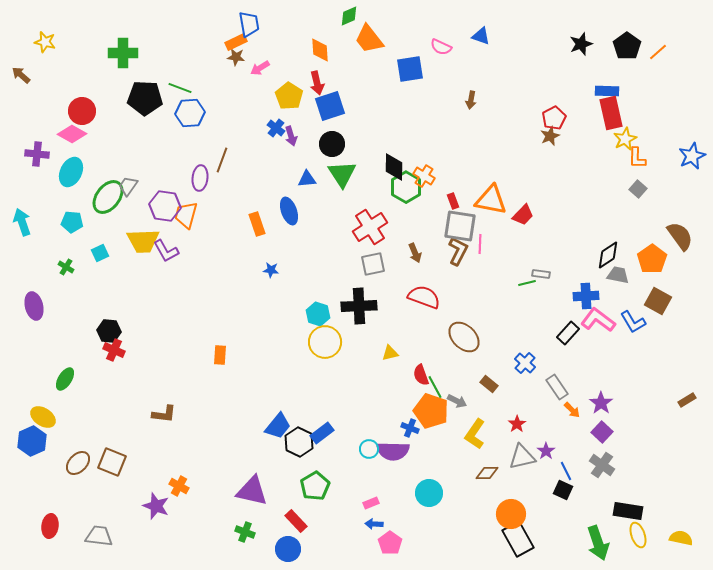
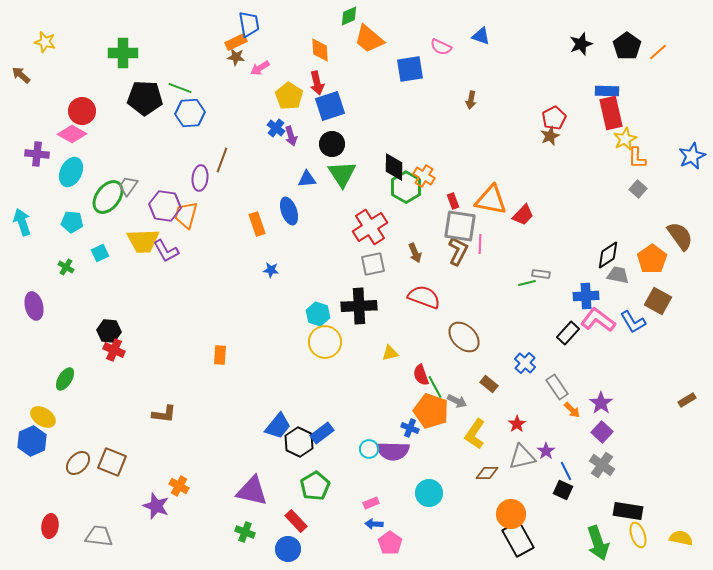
orange trapezoid at (369, 39): rotated 12 degrees counterclockwise
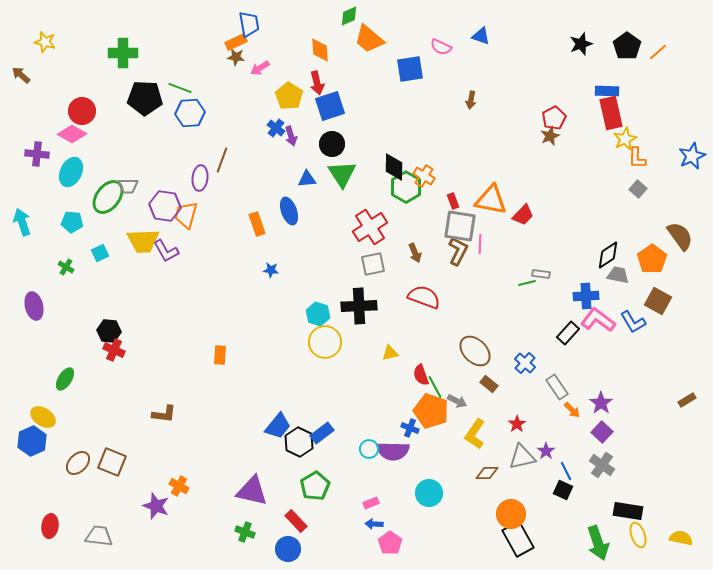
gray trapezoid at (128, 186): rotated 125 degrees counterclockwise
brown ellipse at (464, 337): moved 11 px right, 14 px down
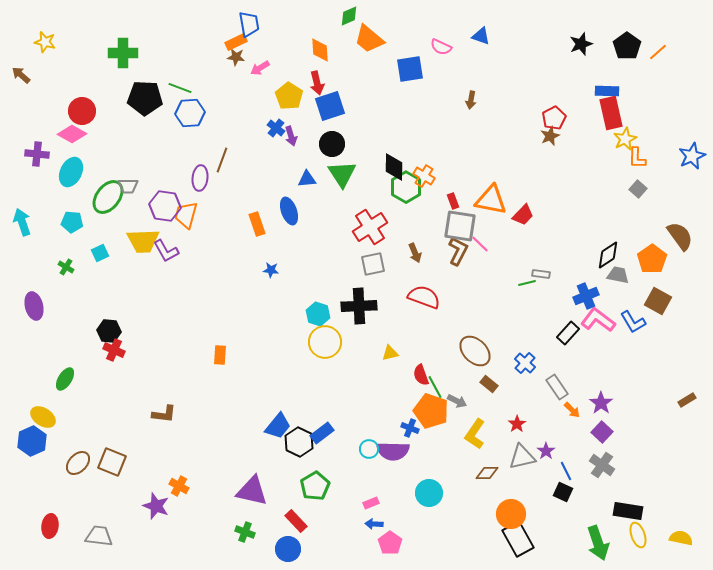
pink line at (480, 244): rotated 48 degrees counterclockwise
blue cross at (586, 296): rotated 20 degrees counterclockwise
black square at (563, 490): moved 2 px down
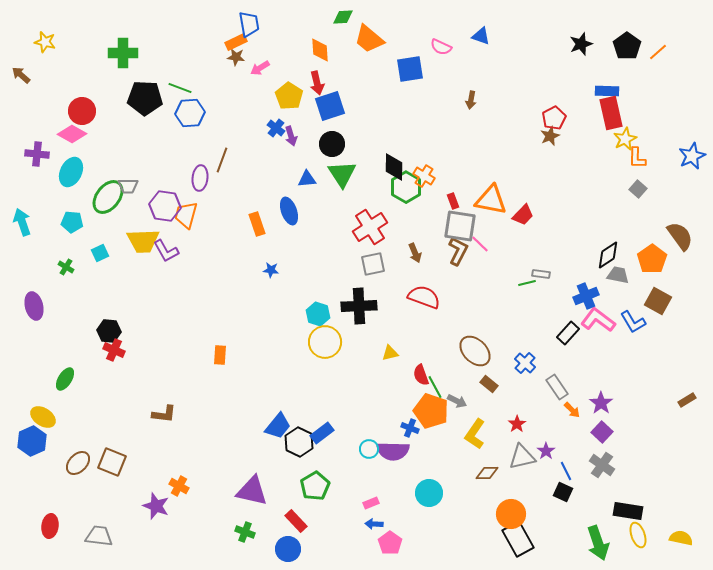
green diamond at (349, 16): moved 6 px left, 1 px down; rotated 20 degrees clockwise
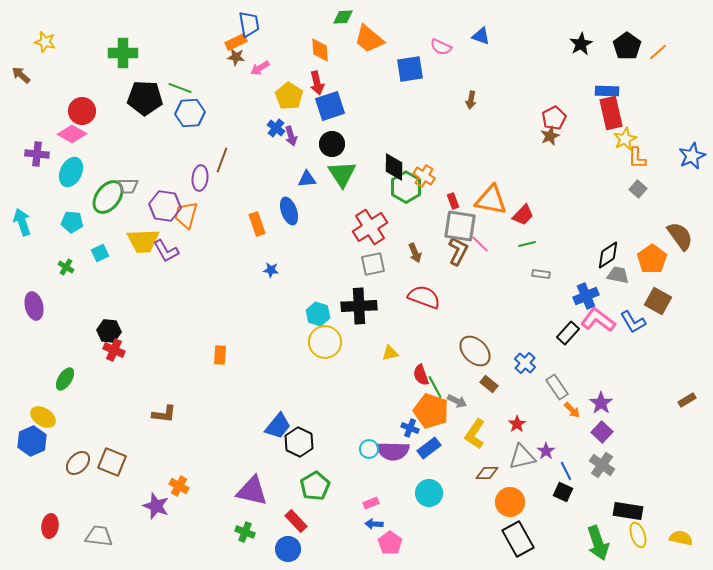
black star at (581, 44): rotated 10 degrees counterclockwise
green line at (527, 283): moved 39 px up
blue rectangle at (322, 433): moved 107 px right, 15 px down
orange circle at (511, 514): moved 1 px left, 12 px up
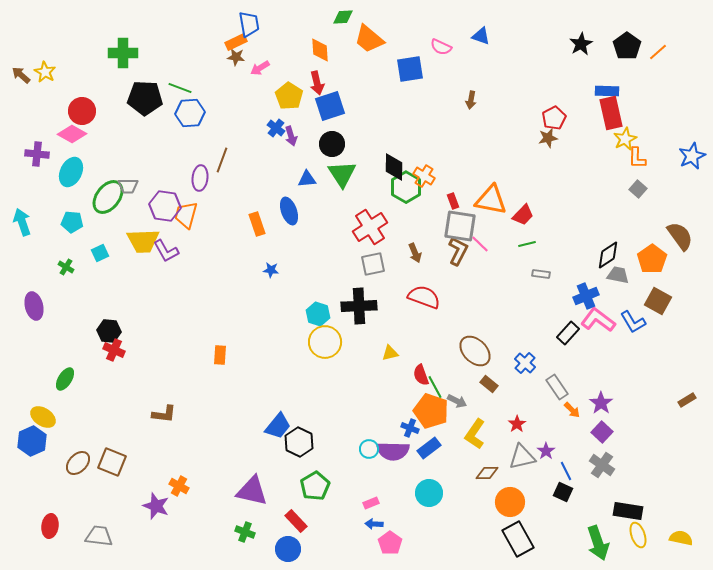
yellow star at (45, 42): moved 30 px down; rotated 15 degrees clockwise
brown star at (550, 136): moved 2 px left, 2 px down; rotated 12 degrees clockwise
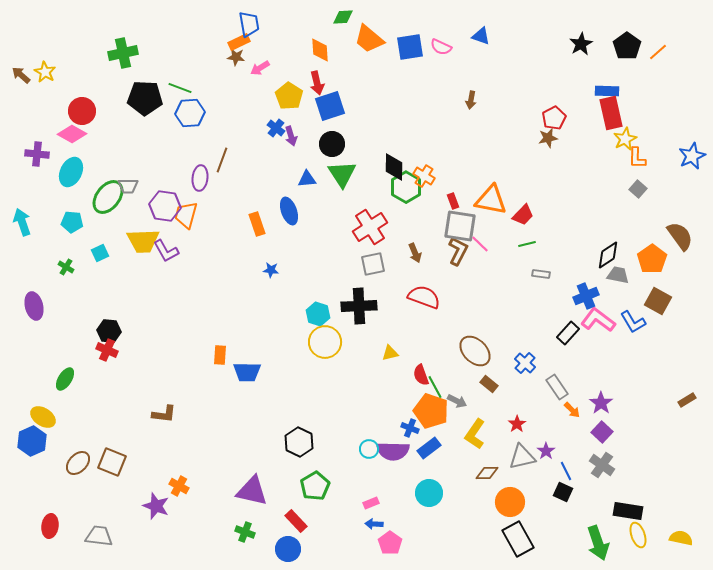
orange rectangle at (236, 42): moved 3 px right
green cross at (123, 53): rotated 12 degrees counterclockwise
blue square at (410, 69): moved 22 px up
red cross at (114, 350): moved 7 px left
blue trapezoid at (278, 426): moved 31 px left, 54 px up; rotated 52 degrees clockwise
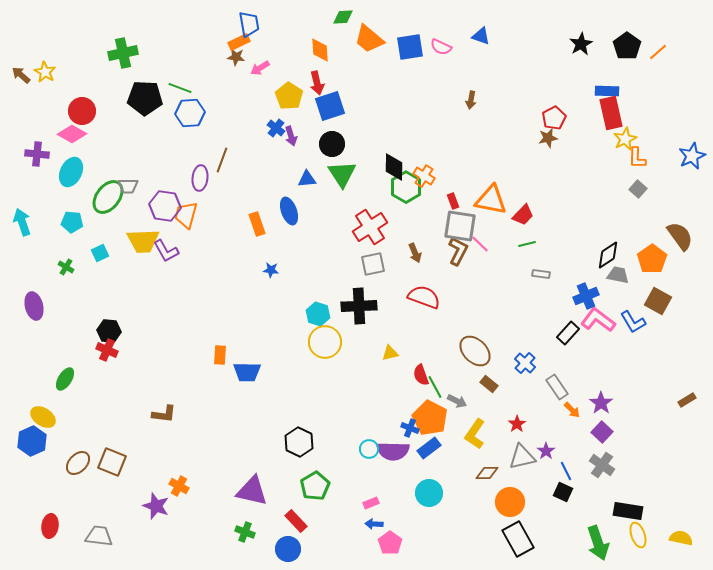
orange pentagon at (431, 411): moved 1 px left, 7 px down; rotated 8 degrees clockwise
